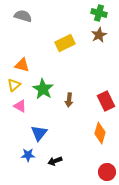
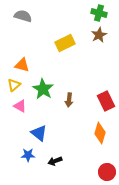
blue triangle: rotated 30 degrees counterclockwise
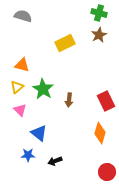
yellow triangle: moved 3 px right, 2 px down
pink triangle: moved 4 px down; rotated 16 degrees clockwise
